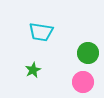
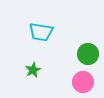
green circle: moved 1 px down
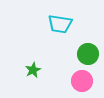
cyan trapezoid: moved 19 px right, 8 px up
pink circle: moved 1 px left, 1 px up
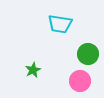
pink circle: moved 2 px left
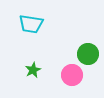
cyan trapezoid: moved 29 px left
pink circle: moved 8 px left, 6 px up
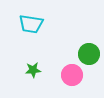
green circle: moved 1 px right
green star: rotated 21 degrees clockwise
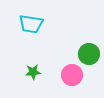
green star: moved 2 px down
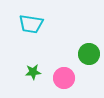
pink circle: moved 8 px left, 3 px down
